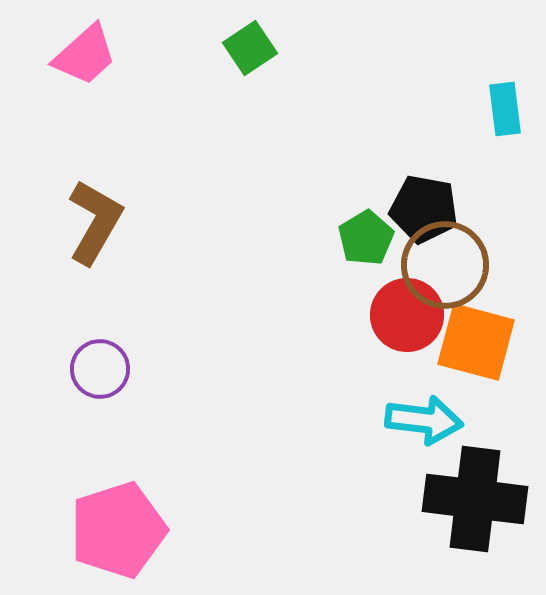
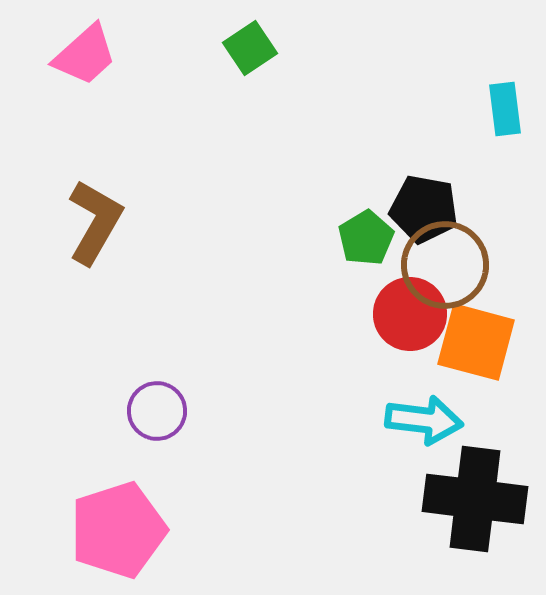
red circle: moved 3 px right, 1 px up
purple circle: moved 57 px right, 42 px down
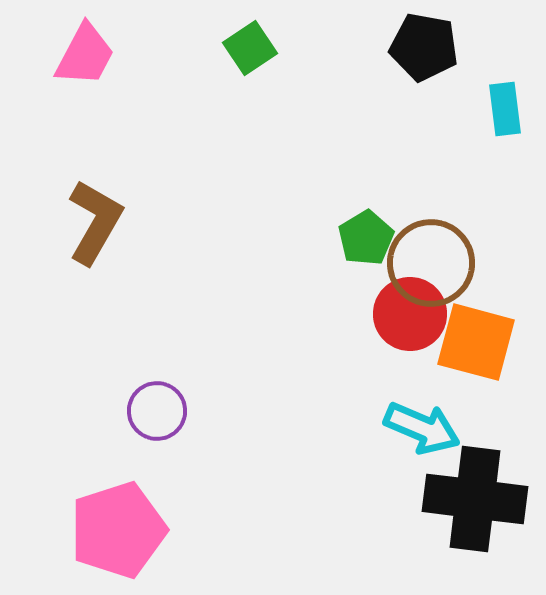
pink trapezoid: rotated 20 degrees counterclockwise
black pentagon: moved 162 px up
brown circle: moved 14 px left, 2 px up
cyan arrow: moved 2 px left, 8 px down; rotated 16 degrees clockwise
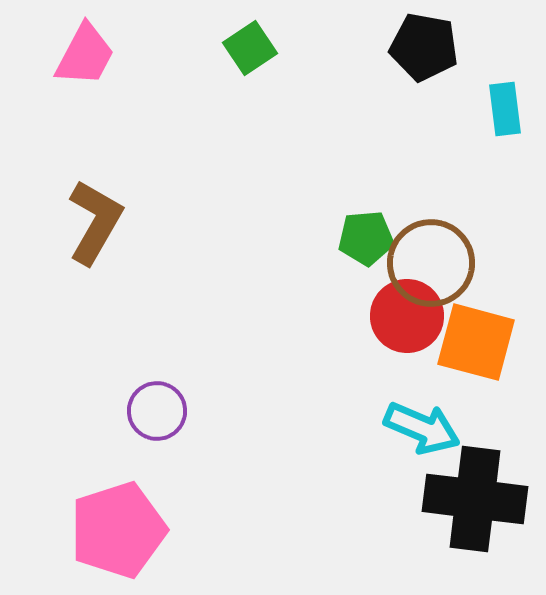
green pentagon: rotated 26 degrees clockwise
red circle: moved 3 px left, 2 px down
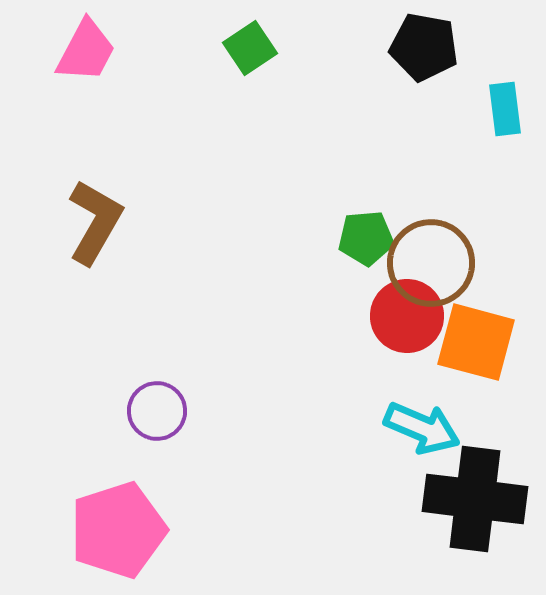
pink trapezoid: moved 1 px right, 4 px up
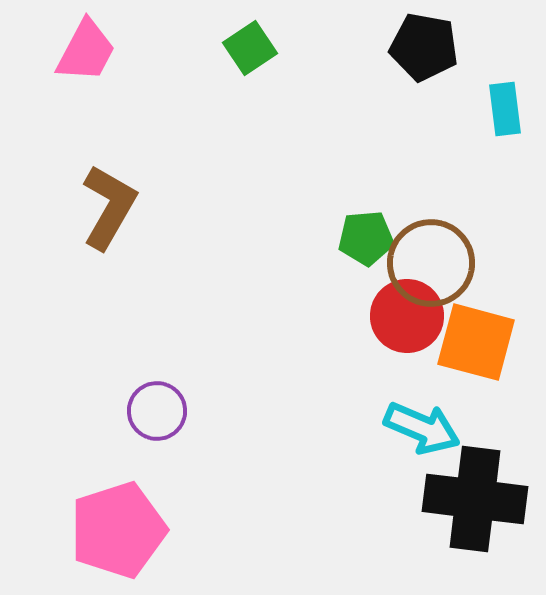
brown L-shape: moved 14 px right, 15 px up
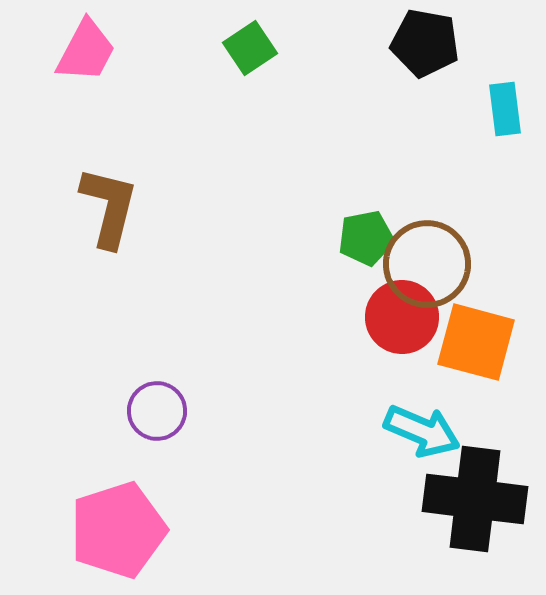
black pentagon: moved 1 px right, 4 px up
brown L-shape: rotated 16 degrees counterclockwise
green pentagon: rotated 6 degrees counterclockwise
brown circle: moved 4 px left, 1 px down
red circle: moved 5 px left, 1 px down
cyan arrow: moved 3 px down
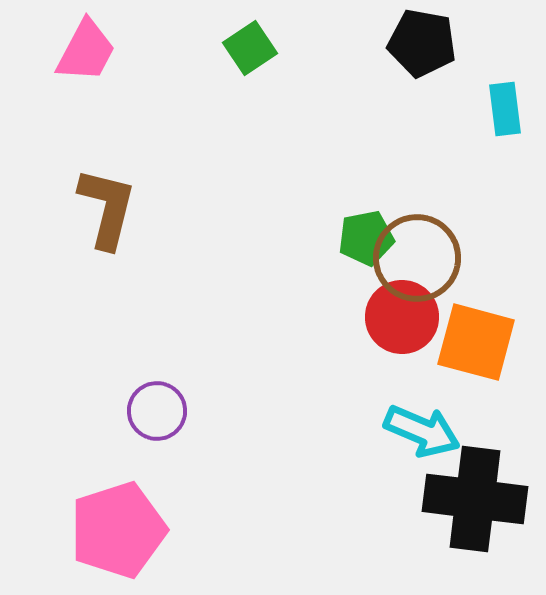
black pentagon: moved 3 px left
brown L-shape: moved 2 px left, 1 px down
brown circle: moved 10 px left, 6 px up
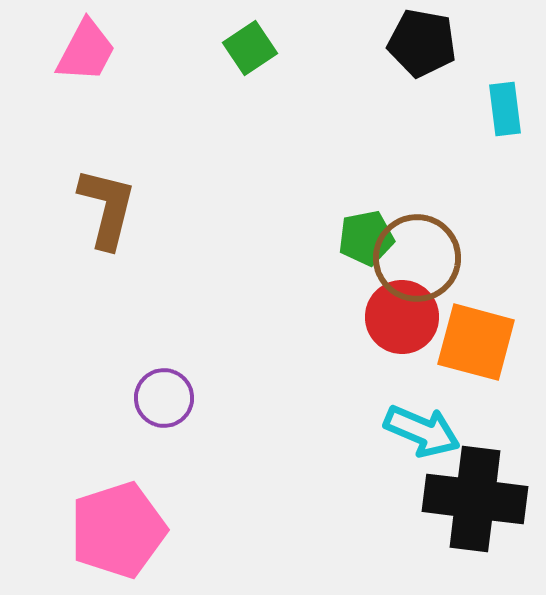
purple circle: moved 7 px right, 13 px up
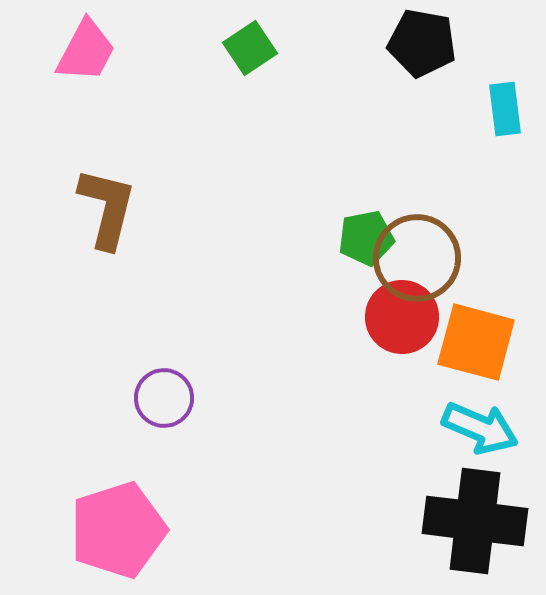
cyan arrow: moved 58 px right, 3 px up
black cross: moved 22 px down
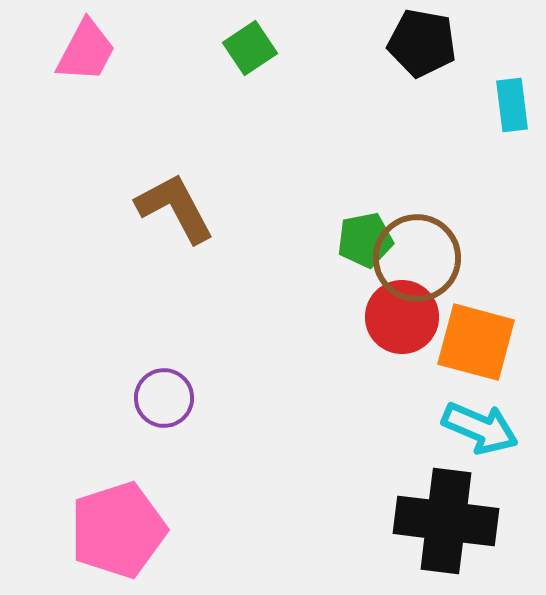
cyan rectangle: moved 7 px right, 4 px up
brown L-shape: moved 68 px right; rotated 42 degrees counterclockwise
green pentagon: moved 1 px left, 2 px down
black cross: moved 29 px left
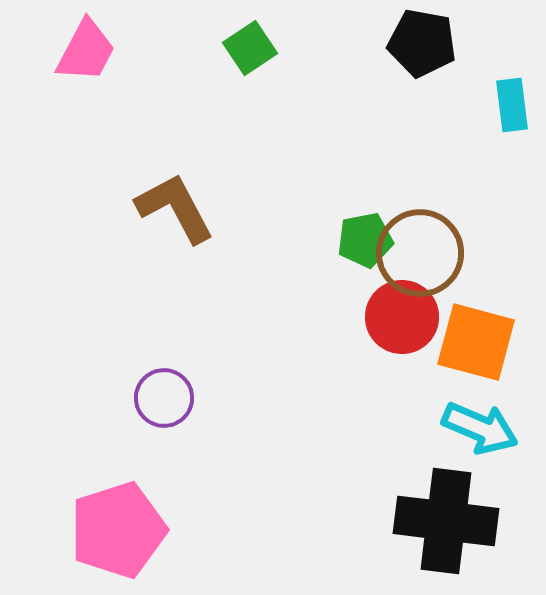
brown circle: moved 3 px right, 5 px up
